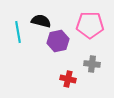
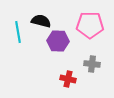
purple hexagon: rotated 15 degrees clockwise
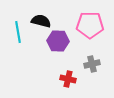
gray cross: rotated 21 degrees counterclockwise
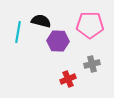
cyan line: rotated 20 degrees clockwise
red cross: rotated 35 degrees counterclockwise
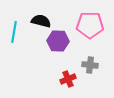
cyan line: moved 4 px left
gray cross: moved 2 px left, 1 px down; rotated 21 degrees clockwise
